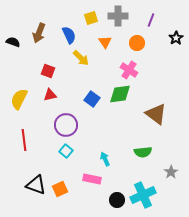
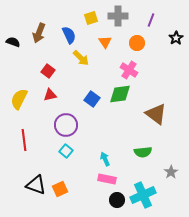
red square: rotated 16 degrees clockwise
pink rectangle: moved 15 px right
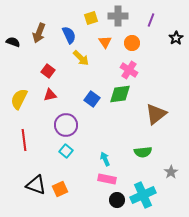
orange circle: moved 5 px left
brown triangle: rotated 45 degrees clockwise
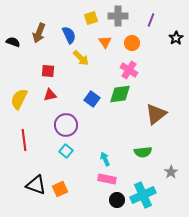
red square: rotated 32 degrees counterclockwise
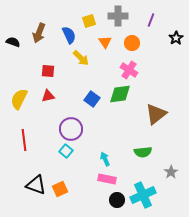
yellow square: moved 2 px left, 3 px down
red triangle: moved 2 px left, 1 px down
purple circle: moved 5 px right, 4 px down
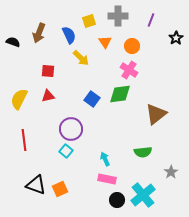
orange circle: moved 3 px down
cyan cross: rotated 15 degrees counterclockwise
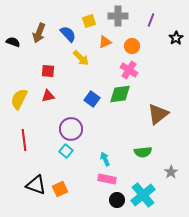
blue semicircle: moved 1 px left, 1 px up; rotated 18 degrees counterclockwise
orange triangle: rotated 40 degrees clockwise
brown triangle: moved 2 px right
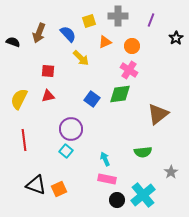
orange square: moved 1 px left
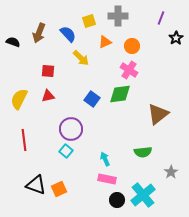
purple line: moved 10 px right, 2 px up
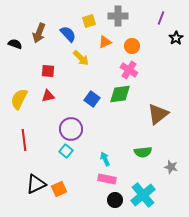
black semicircle: moved 2 px right, 2 px down
gray star: moved 5 px up; rotated 24 degrees counterclockwise
black triangle: moved 1 px up; rotated 45 degrees counterclockwise
black circle: moved 2 px left
